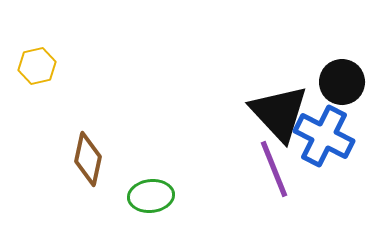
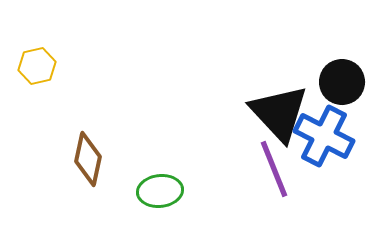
green ellipse: moved 9 px right, 5 px up
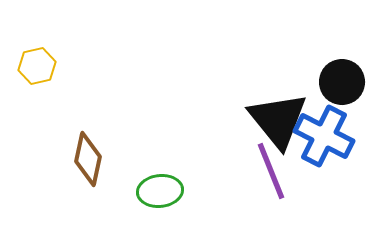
black triangle: moved 1 px left, 7 px down; rotated 4 degrees clockwise
purple line: moved 3 px left, 2 px down
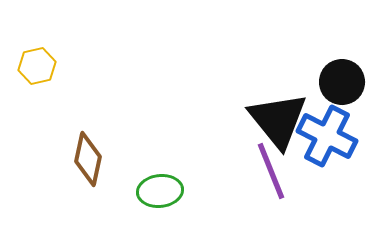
blue cross: moved 3 px right
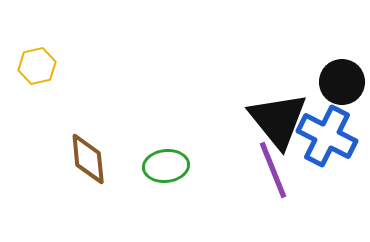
brown diamond: rotated 18 degrees counterclockwise
purple line: moved 2 px right, 1 px up
green ellipse: moved 6 px right, 25 px up
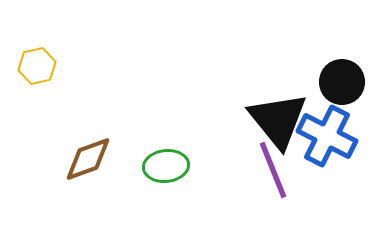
brown diamond: rotated 76 degrees clockwise
